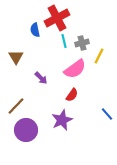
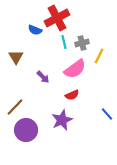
blue semicircle: rotated 56 degrees counterclockwise
cyan line: moved 1 px down
purple arrow: moved 2 px right, 1 px up
red semicircle: rotated 32 degrees clockwise
brown line: moved 1 px left, 1 px down
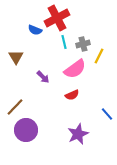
gray cross: moved 1 px right, 1 px down
purple star: moved 16 px right, 14 px down
